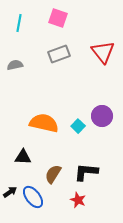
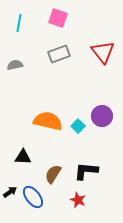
orange semicircle: moved 4 px right, 2 px up
black L-shape: moved 1 px up
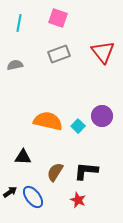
brown semicircle: moved 2 px right, 2 px up
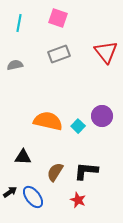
red triangle: moved 3 px right
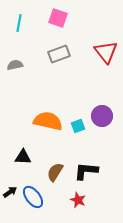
cyan square: rotated 24 degrees clockwise
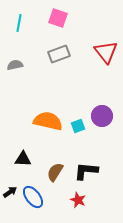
black triangle: moved 2 px down
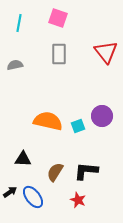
gray rectangle: rotated 70 degrees counterclockwise
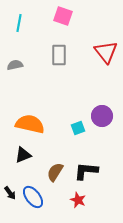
pink square: moved 5 px right, 2 px up
gray rectangle: moved 1 px down
orange semicircle: moved 18 px left, 3 px down
cyan square: moved 2 px down
black triangle: moved 4 px up; rotated 24 degrees counterclockwise
black arrow: moved 1 px down; rotated 88 degrees clockwise
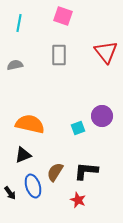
blue ellipse: moved 11 px up; rotated 20 degrees clockwise
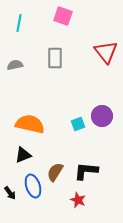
gray rectangle: moved 4 px left, 3 px down
cyan square: moved 4 px up
